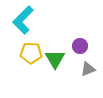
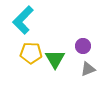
purple circle: moved 3 px right
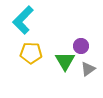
purple circle: moved 2 px left
green triangle: moved 10 px right, 2 px down
gray triangle: rotated 14 degrees counterclockwise
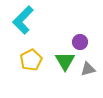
purple circle: moved 1 px left, 4 px up
yellow pentagon: moved 7 px down; rotated 30 degrees counterclockwise
gray triangle: rotated 21 degrees clockwise
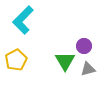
purple circle: moved 4 px right, 4 px down
yellow pentagon: moved 15 px left
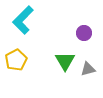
purple circle: moved 13 px up
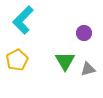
yellow pentagon: moved 1 px right
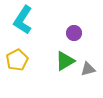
cyan L-shape: rotated 12 degrees counterclockwise
purple circle: moved 10 px left
green triangle: rotated 30 degrees clockwise
